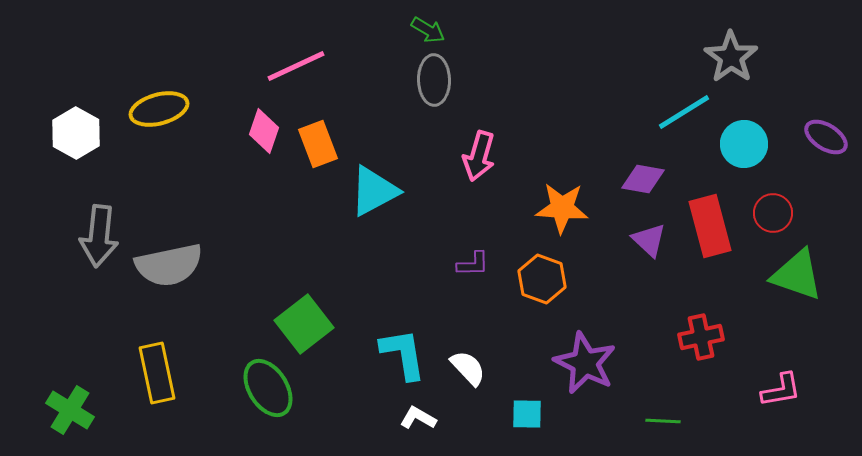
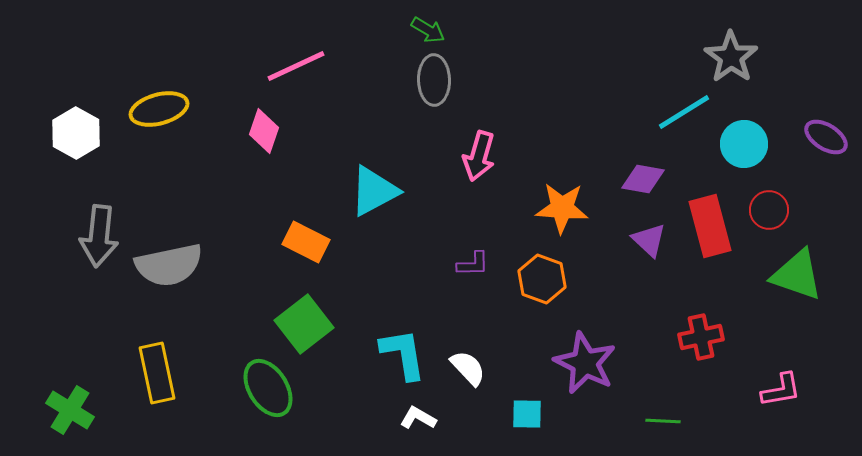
orange rectangle: moved 12 px left, 98 px down; rotated 42 degrees counterclockwise
red circle: moved 4 px left, 3 px up
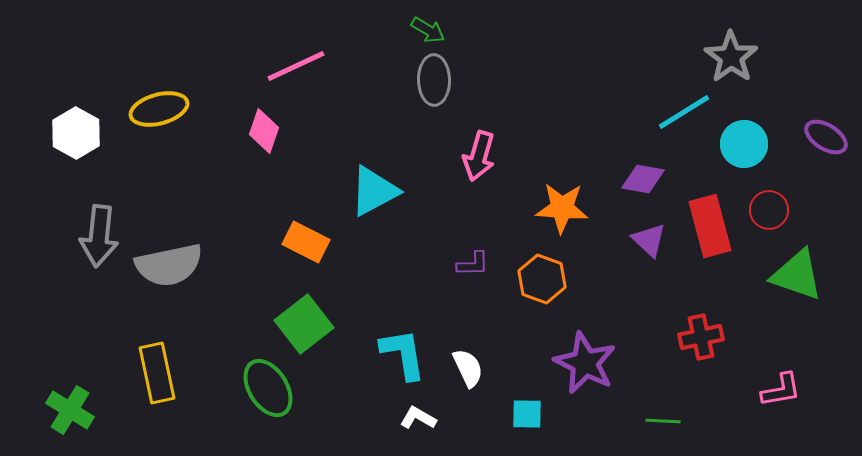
white semicircle: rotated 18 degrees clockwise
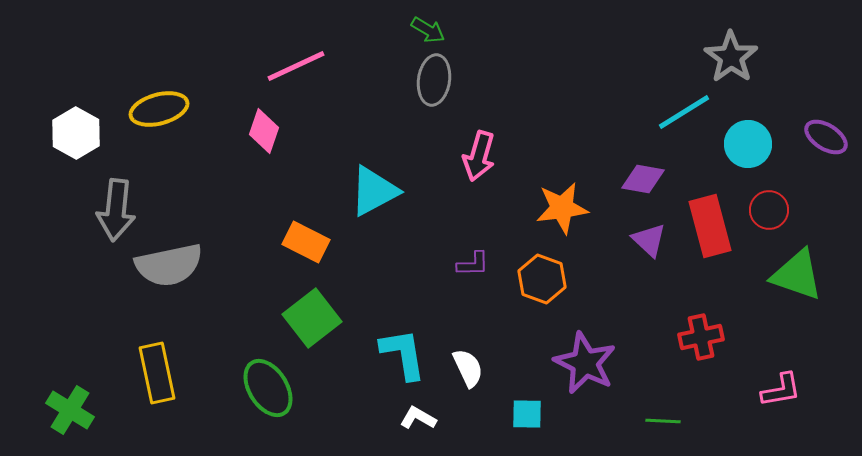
gray ellipse: rotated 9 degrees clockwise
cyan circle: moved 4 px right
orange star: rotated 12 degrees counterclockwise
gray arrow: moved 17 px right, 26 px up
green square: moved 8 px right, 6 px up
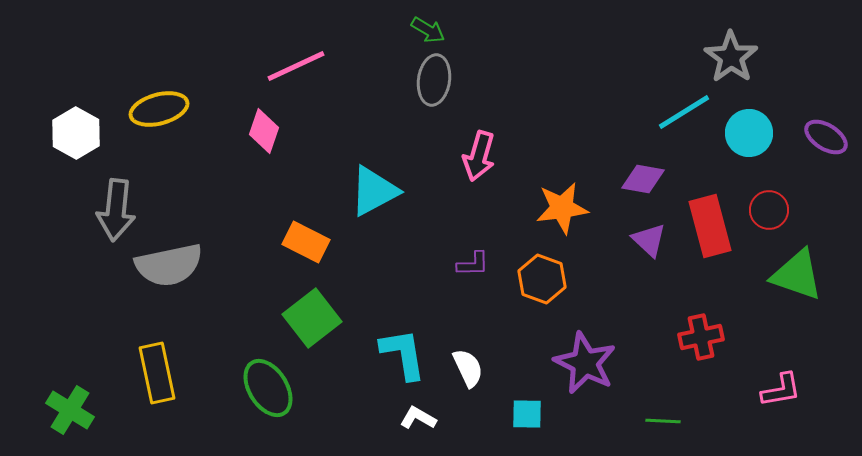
cyan circle: moved 1 px right, 11 px up
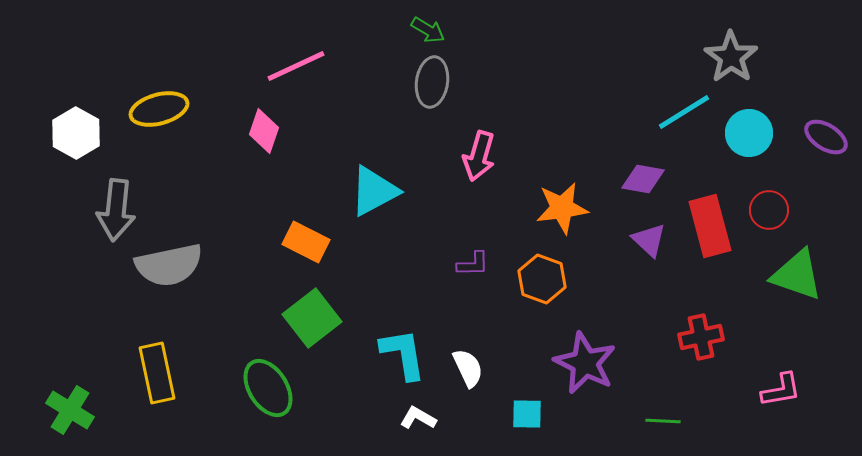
gray ellipse: moved 2 px left, 2 px down
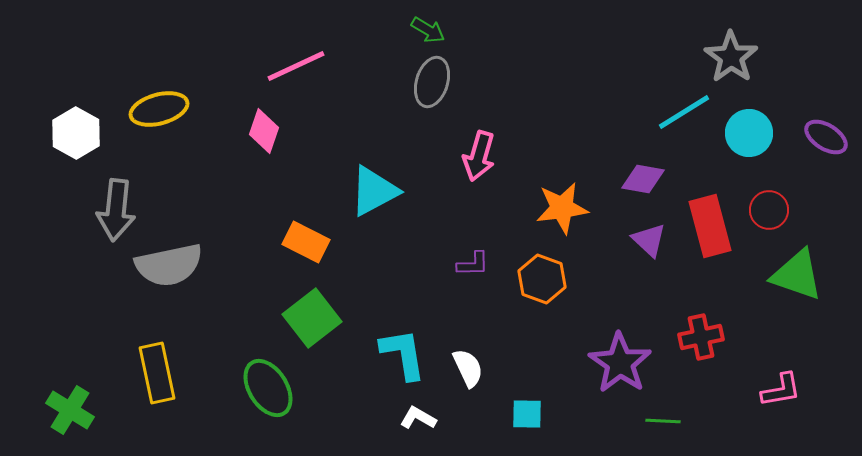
gray ellipse: rotated 9 degrees clockwise
purple star: moved 35 px right; rotated 8 degrees clockwise
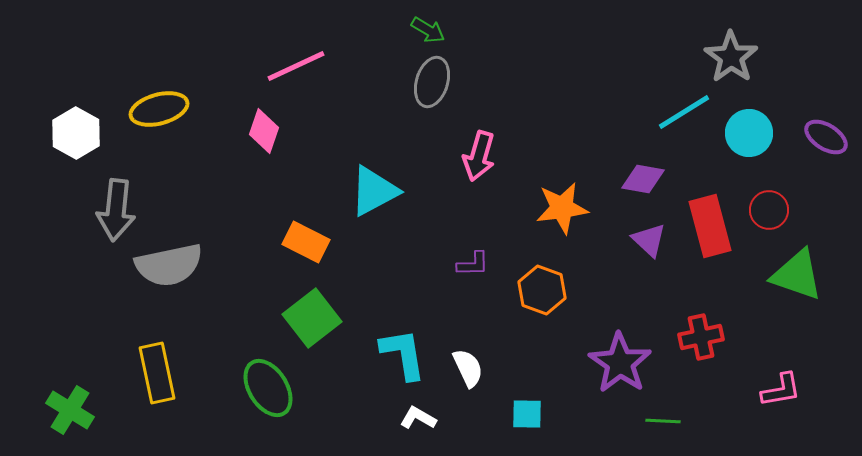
orange hexagon: moved 11 px down
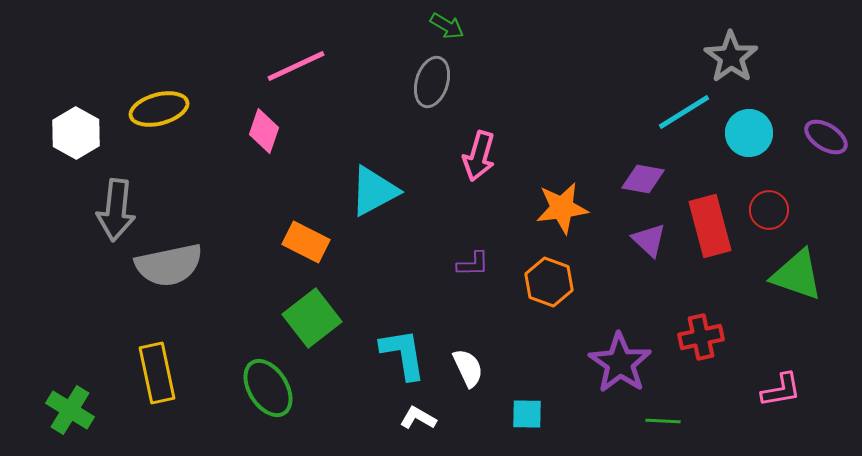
green arrow: moved 19 px right, 4 px up
orange hexagon: moved 7 px right, 8 px up
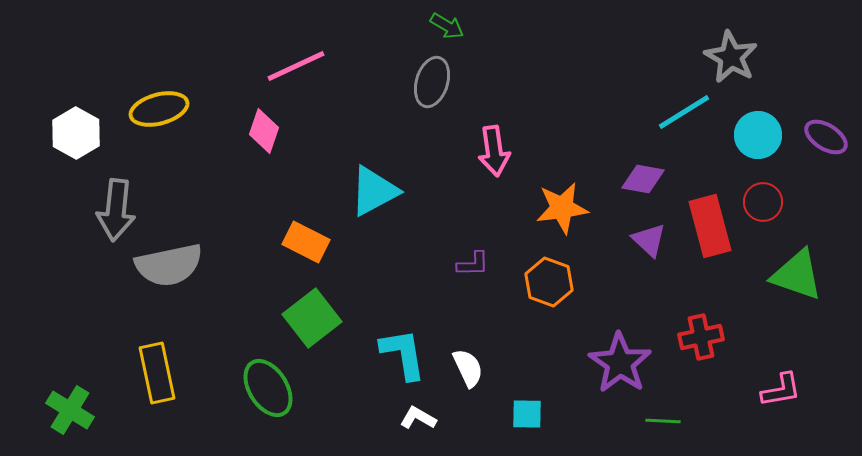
gray star: rotated 6 degrees counterclockwise
cyan circle: moved 9 px right, 2 px down
pink arrow: moved 15 px right, 5 px up; rotated 24 degrees counterclockwise
red circle: moved 6 px left, 8 px up
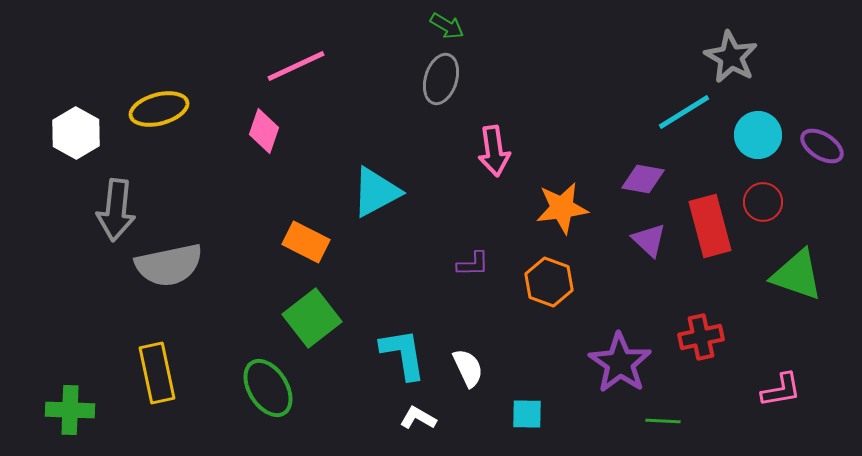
gray ellipse: moved 9 px right, 3 px up
purple ellipse: moved 4 px left, 9 px down
cyan triangle: moved 2 px right, 1 px down
green cross: rotated 30 degrees counterclockwise
